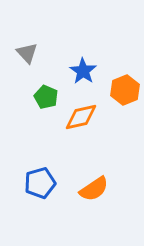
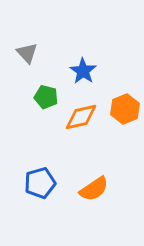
orange hexagon: moved 19 px down
green pentagon: rotated 10 degrees counterclockwise
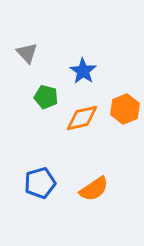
orange diamond: moved 1 px right, 1 px down
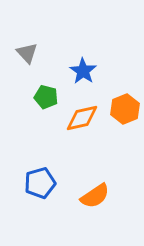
orange semicircle: moved 1 px right, 7 px down
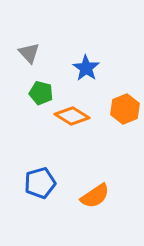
gray triangle: moved 2 px right
blue star: moved 3 px right, 3 px up
green pentagon: moved 5 px left, 4 px up
orange diamond: moved 10 px left, 2 px up; rotated 44 degrees clockwise
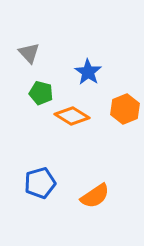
blue star: moved 2 px right, 4 px down
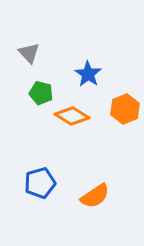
blue star: moved 2 px down
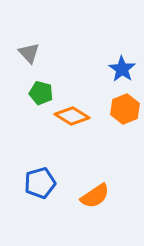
blue star: moved 34 px right, 5 px up
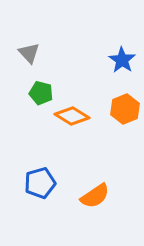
blue star: moved 9 px up
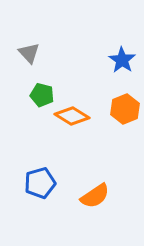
green pentagon: moved 1 px right, 2 px down
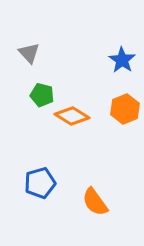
orange semicircle: moved 6 px down; rotated 88 degrees clockwise
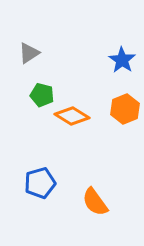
gray triangle: rotated 40 degrees clockwise
